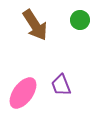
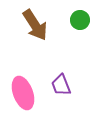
pink ellipse: rotated 56 degrees counterclockwise
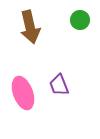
brown arrow: moved 5 px left, 2 px down; rotated 20 degrees clockwise
purple trapezoid: moved 2 px left
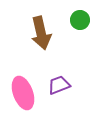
brown arrow: moved 11 px right, 6 px down
purple trapezoid: rotated 90 degrees clockwise
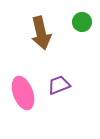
green circle: moved 2 px right, 2 px down
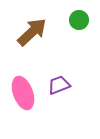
green circle: moved 3 px left, 2 px up
brown arrow: moved 9 px left, 1 px up; rotated 120 degrees counterclockwise
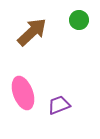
purple trapezoid: moved 20 px down
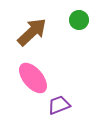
pink ellipse: moved 10 px right, 15 px up; rotated 20 degrees counterclockwise
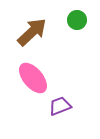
green circle: moved 2 px left
purple trapezoid: moved 1 px right, 1 px down
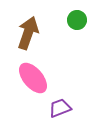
brown arrow: moved 4 px left, 1 px down; rotated 28 degrees counterclockwise
purple trapezoid: moved 2 px down
